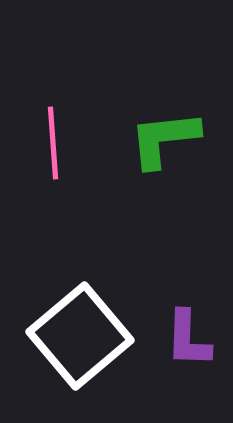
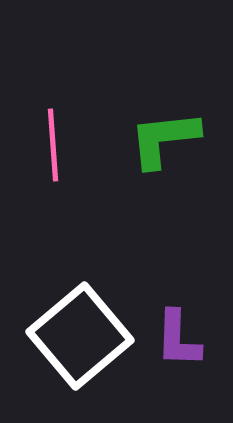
pink line: moved 2 px down
purple L-shape: moved 10 px left
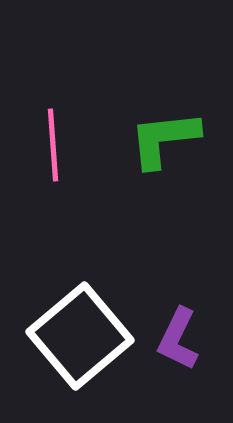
purple L-shape: rotated 24 degrees clockwise
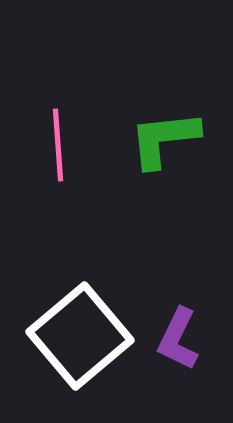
pink line: moved 5 px right
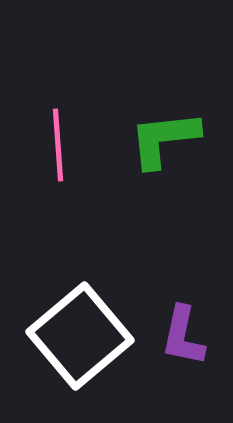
purple L-shape: moved 5 px right, 3 px up; rotated 14 degrees counterclockwise
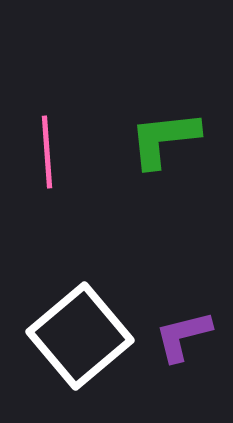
pink line: moved 11 px left, 7 px down
purple L-shape: rotated 64 degrees clockwise
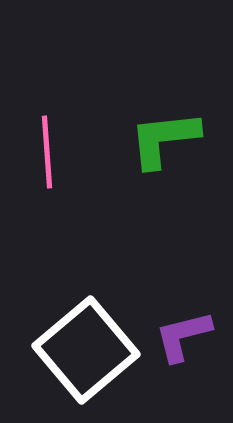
white square: moved 6 px right, 14 px down
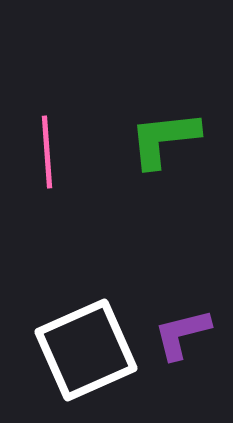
purple L-shape: moved 1 px left, 2 px up
white square: rotated 16 degrees clockwise
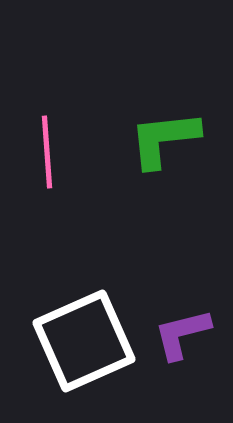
white square: moved 2 px left, 9 px up
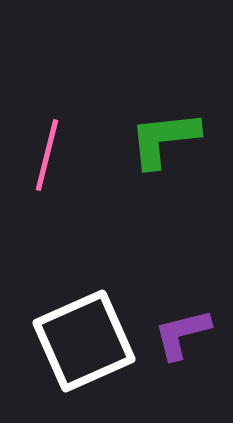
pink line: moved 3 px down; rotated 18 degrees clockwise
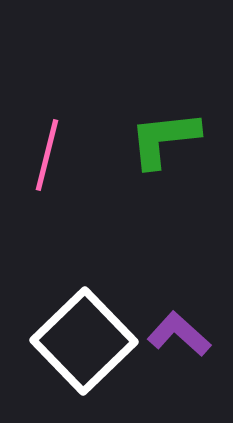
purple L-shape: moved 3 px left; rotated 56 degrees clockwise
white square: rotated 20 degrees counterclockwise
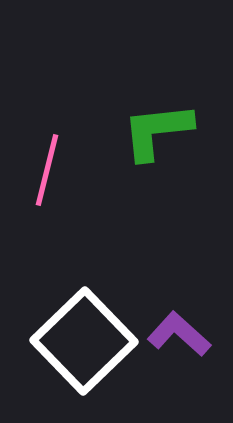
green L-shape: moved 7 px left, 8 px up
pink line: moved 15 px down
